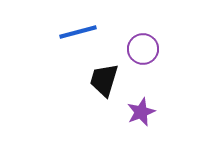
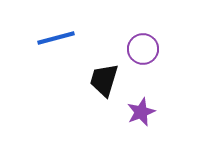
blue line: moved 22 px left, 6 px down
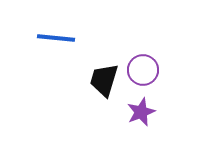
blue line: rotated 21 degrees clockwise
purple circle: moved 21 px down
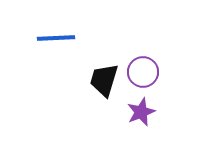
blue line: rotated 9 degrees counterclockwise
purple circle: moved 2 px down
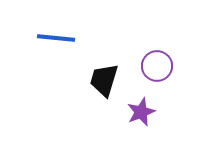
blue line: rotated 9 degrees clockwise
purple circle: moved 14 px right, 6 px up
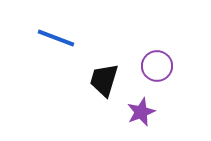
blue line: rotated 15 degrees clockwise
